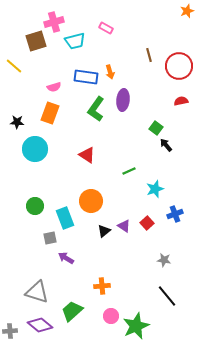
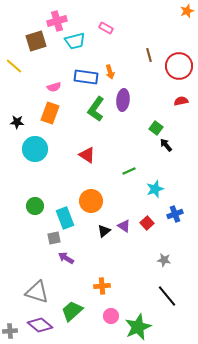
pink cross: moved 3 px right, 1 px up
gray square: moved 4 px right
green star: moved 2 px right, 1 px down
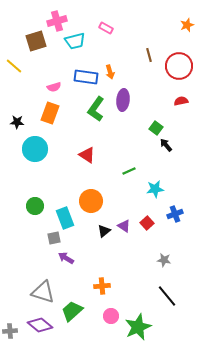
orange star: moved 14 px down
cyan star: rotated 12 degrees clockwise
gray triangle: moved 6 px right
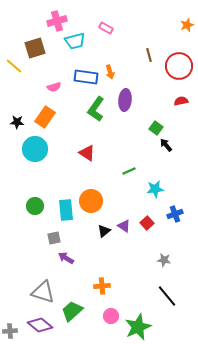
brown square: moved 1 px left, 7 px down
purple ellipse: moved 2 px right
orange rectangle: moved 5 px left, 4 px down; rotated 15 degrees clockwise
red triangle: moved 2 px up
cyan rectangle: moved 1 px right, 8 px up; rotated 15 degrees clockwise
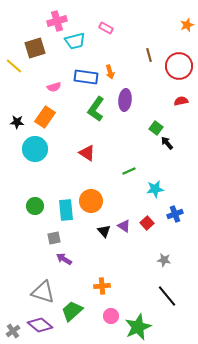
black arrow: moved 1 px right, 2 px up
black triangle: rotated 32 degrees counterclockwise
purple arrow: moved 2 px left, 1 px down
gray cross: moved 3 px right; rotated 32 degrees counterclockwise
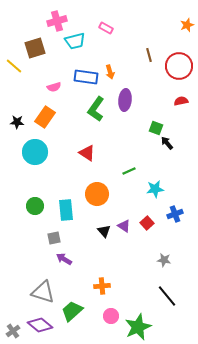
green square: rotated 16 degrees counterclockwise
cyan circle: moved 3 px down
orange circle: moved 6 px right, 7 px up
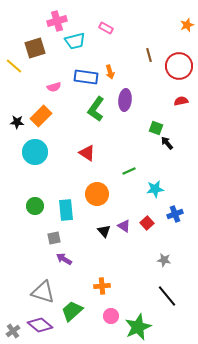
orange rectangle: moved 4 px left, 1 px up; rotated 10 degrees clockwise
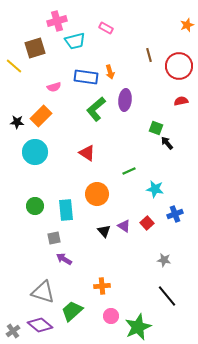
green L-shape: rotated 15 degrees clockwise
cyan star: rotated 18 degrees clockwise
